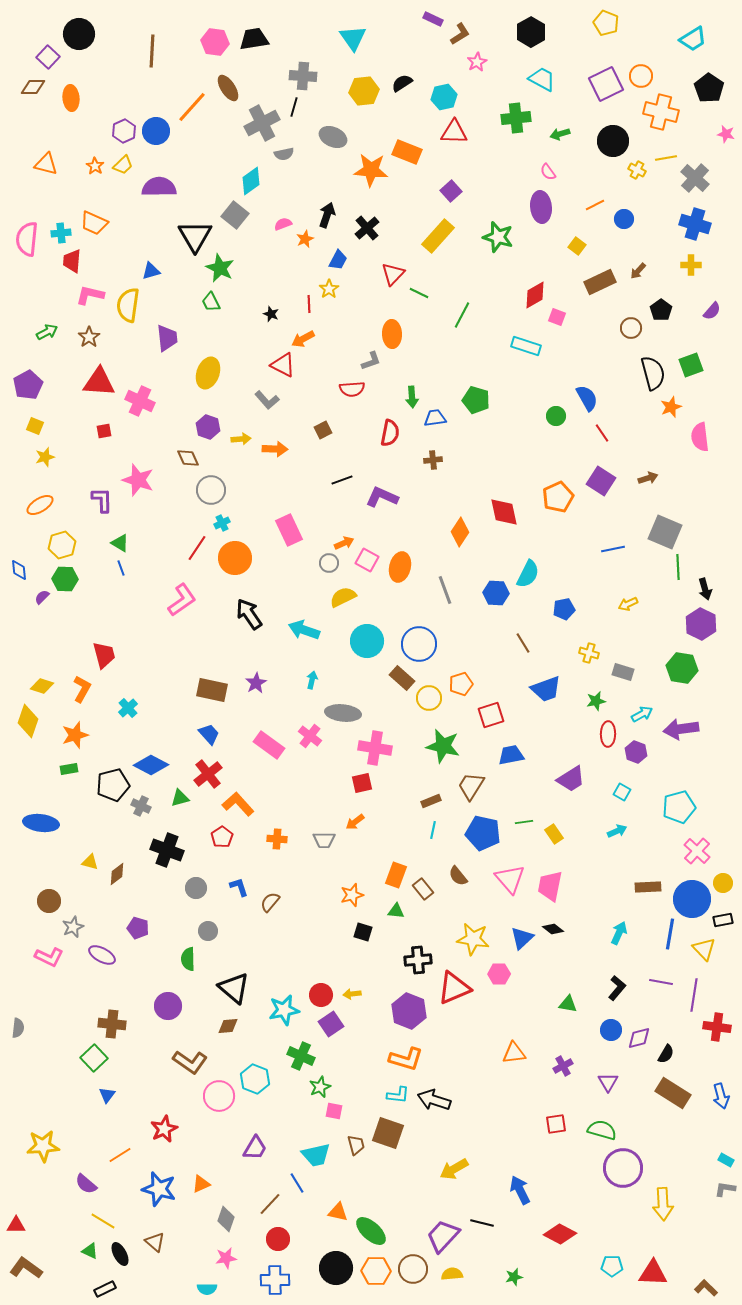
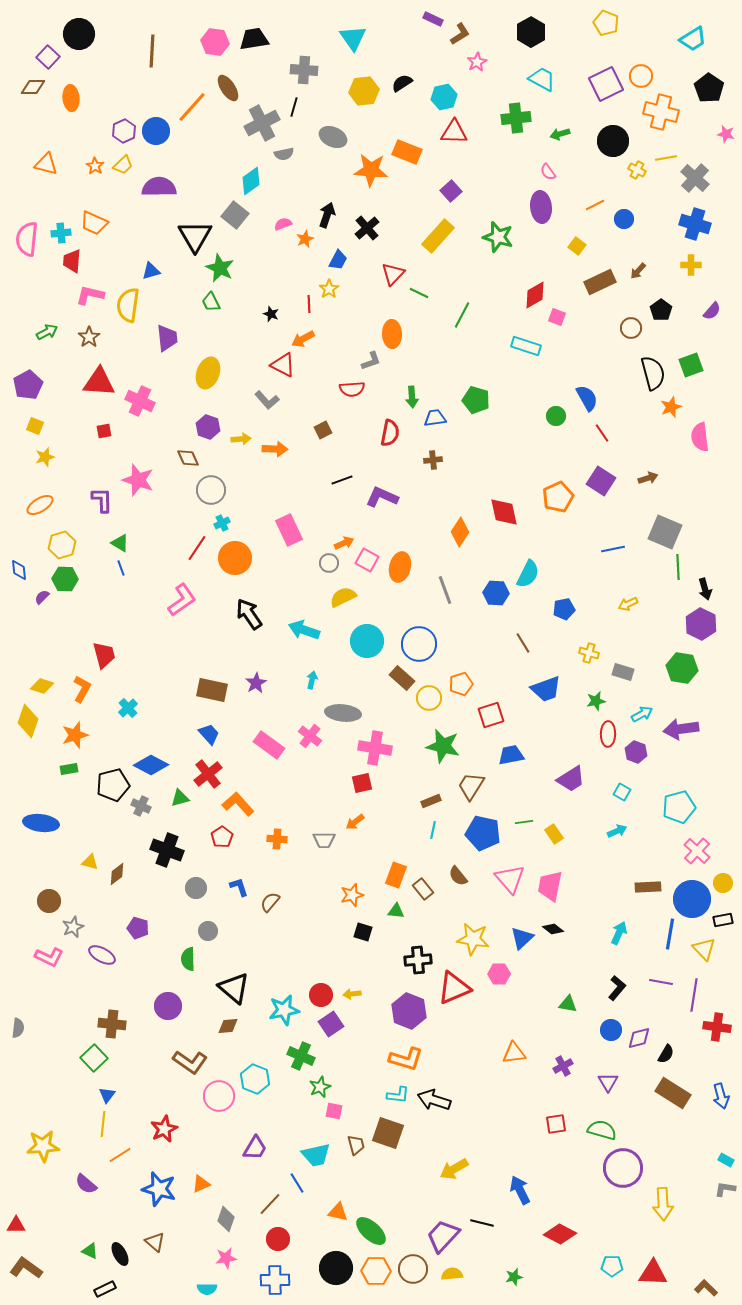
gray cross at (303, 76): moved 1 px right, 6 px up
yellow line at (103, 1221): moved 97 px up; rotated 65 degrees clockwise
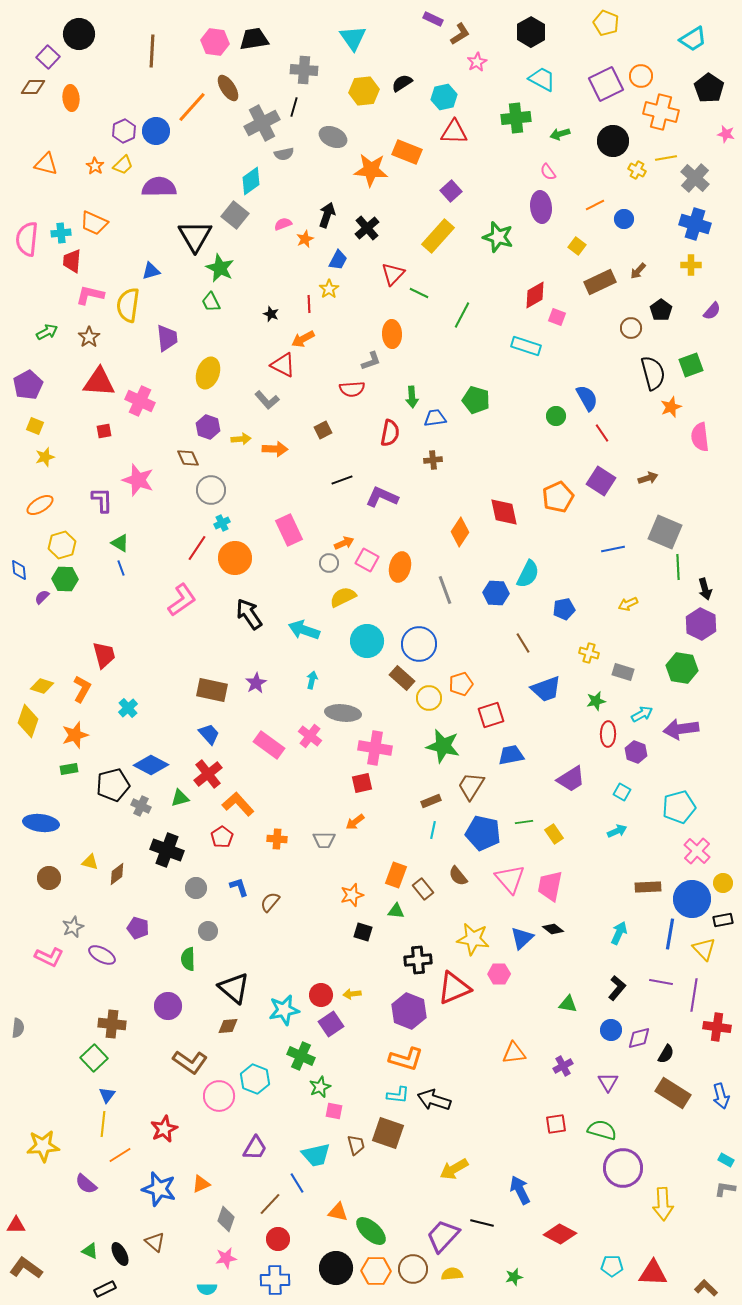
brown circle at (49, 901): moved 23 px up
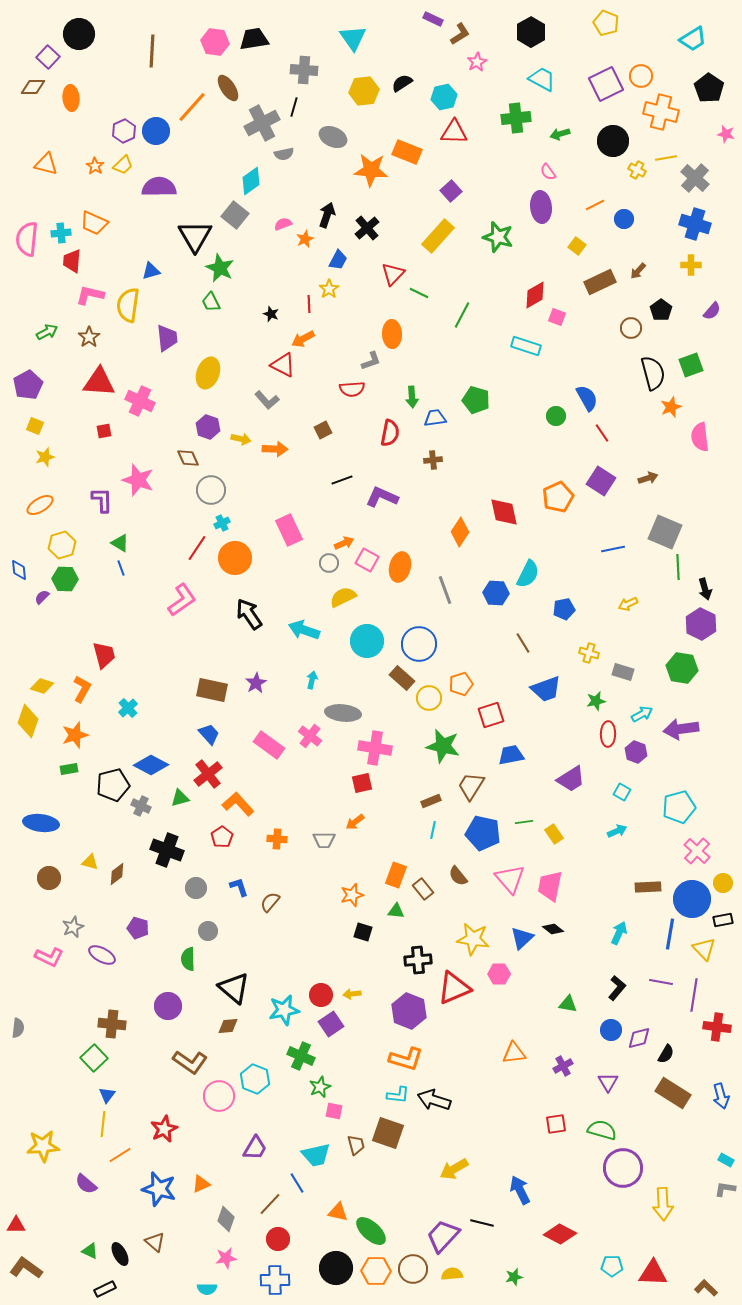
yellow arrow at (241, 439): rotated 18 degrees clockwise
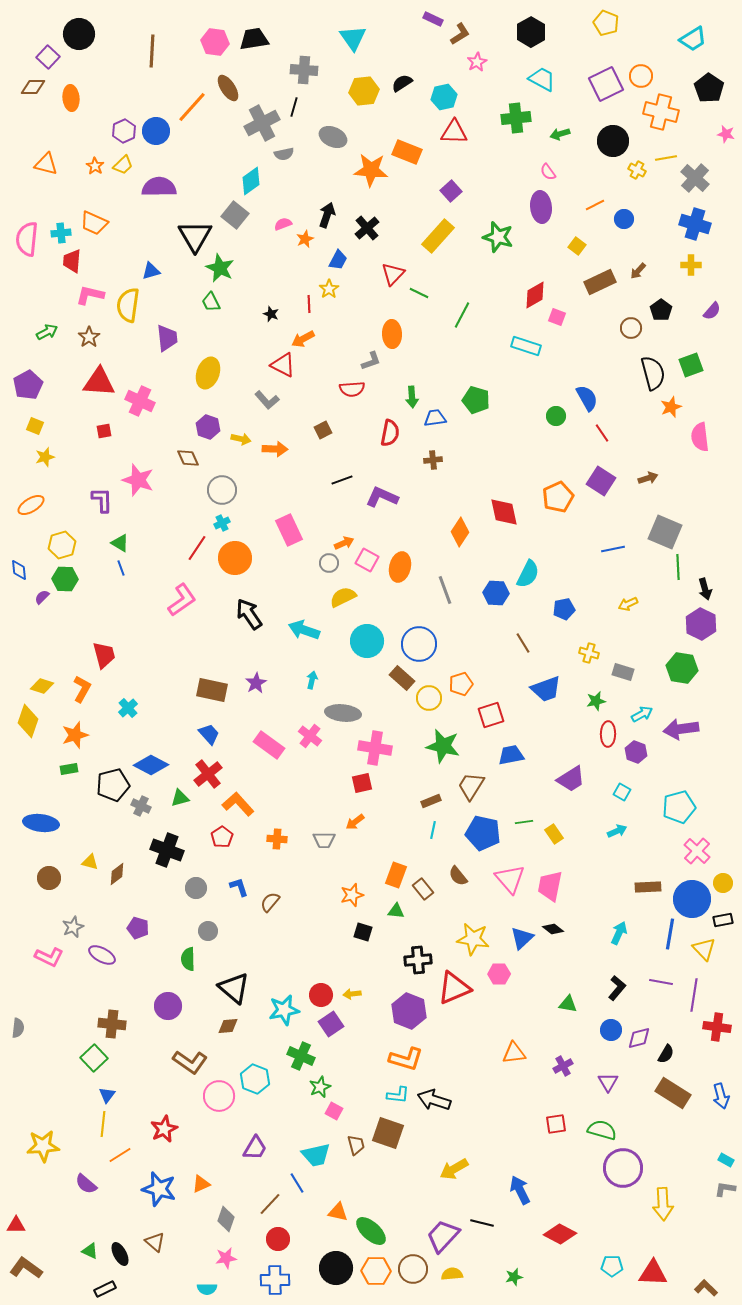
gray circle at (211, 490): moved 11 px right
orange ellipse at (40, 505): moved 9 px left
pink square at (334, 1111): rotated 18 degrees clockwise
